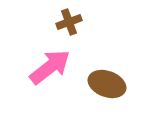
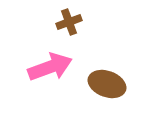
pink arrow: rotated 18 degrees clockwise
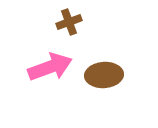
brown ellipse: moved 3 px left, 9 px up; rotated 24 degrees counterclockwise
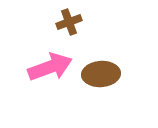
brown ellipse: moved 3 px left, 1 px up
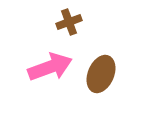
brown ellipse: rotated 63 degrees counterclockwise
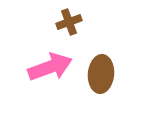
brown ellipse: rotated 18 degrees counterclockwise
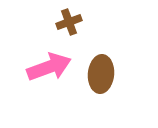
pink arrow: moved 1 px left
